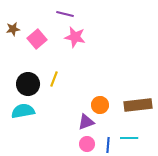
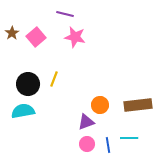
brown star: moved 1 px left, 4 px down; rotated 24 degrees counterclockwise
pink square: moved 1 px left, 2 px up
blue line: rotated 14 degrees counterclockwise
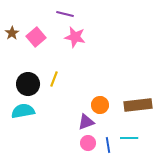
pink circle: moved 1 px right, 1 px up
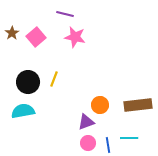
black circle: moved 2 px up
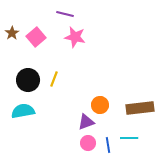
black circle: moved 2 px up
brown rectangle: moved 2 px right, 3 px down
